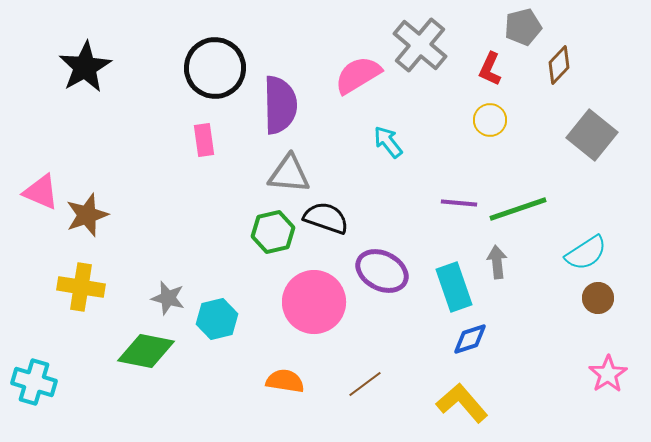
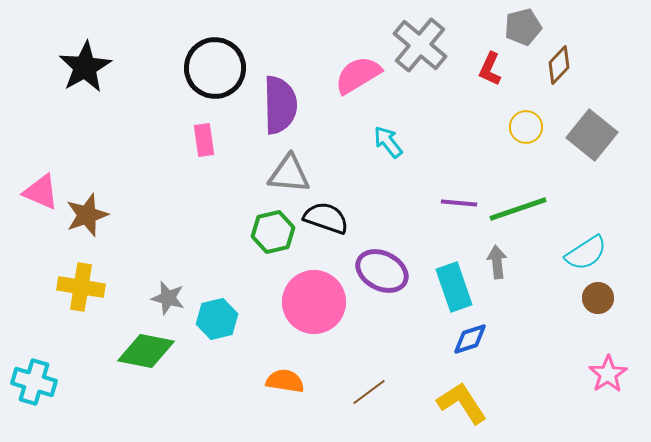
yellow circle: moved 36 px right, 7 px down
brown line: moved 4 px right, 8 px down
yellow L-shape: rotated 8 degrees clockwise
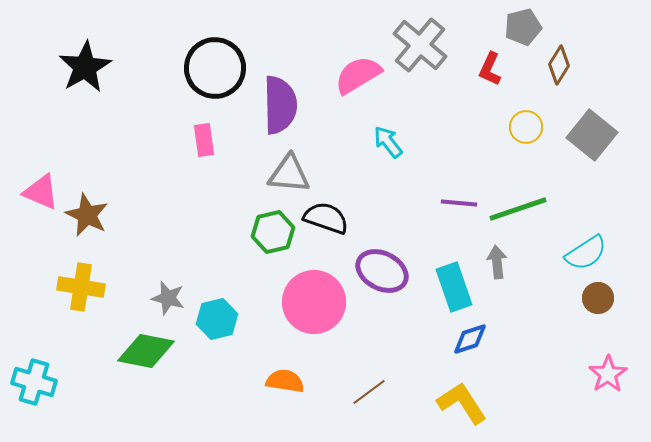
brown diamond: rotated 12 degrees counterclockwise
brown star: rotated 27 degrees counterclockwise
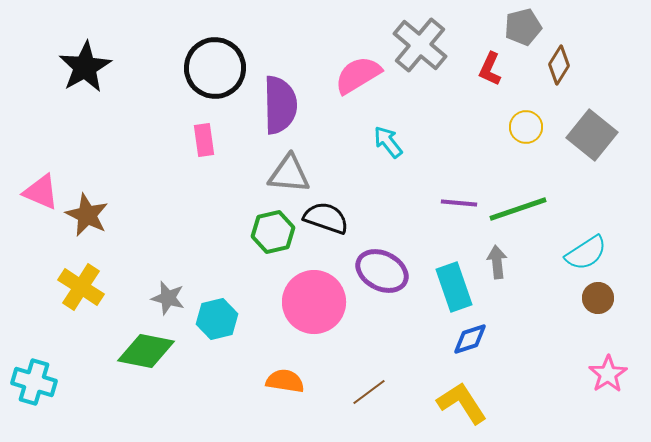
yellow cross: rotated 24 degrees clockwise
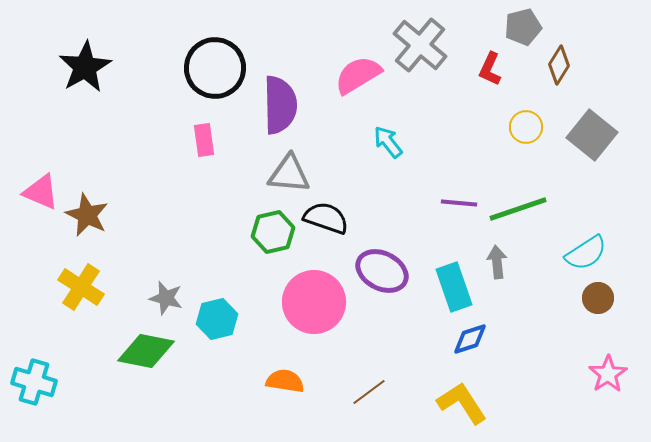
gray star: moved 2 px left
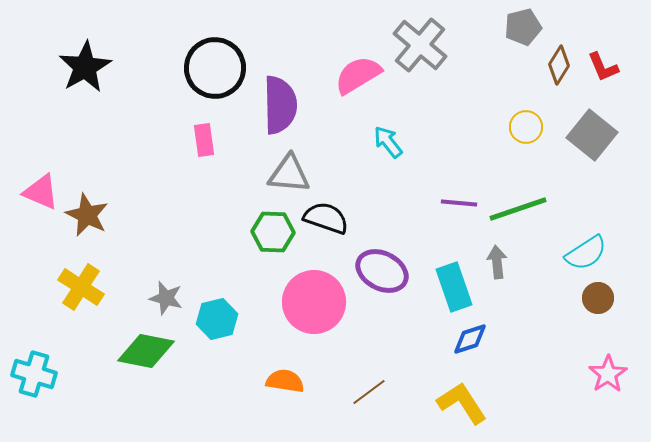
red L-shape: moved 113 px right, 2 px up; rotated 48 degrees counterclockwise
green hexagon: rotated 15 degrees clockwise
cyan cross: moved 8 px up
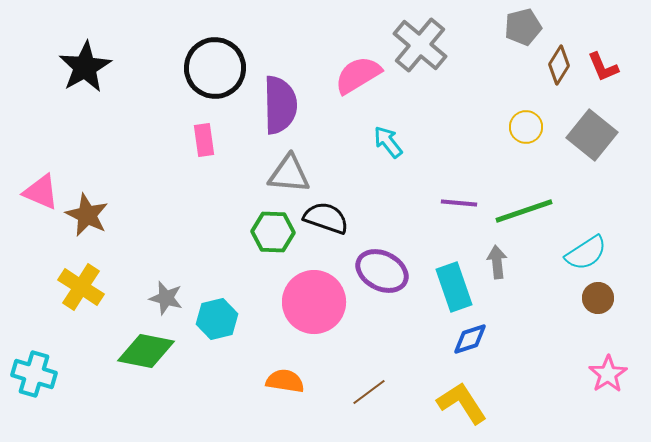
green line: moved 6 px right, 2 px down
